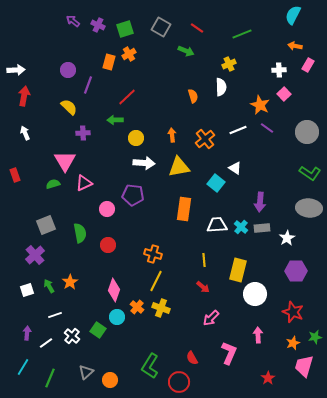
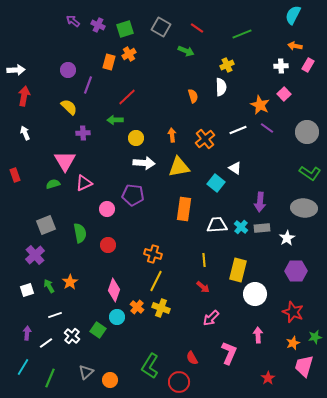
yellow cross at (229, 64): moved 2 px left, 1 px down
white cross at (279, 70): moved 2 px right, 4 px up
gray ellipse at (309, 208): moved 5 px left
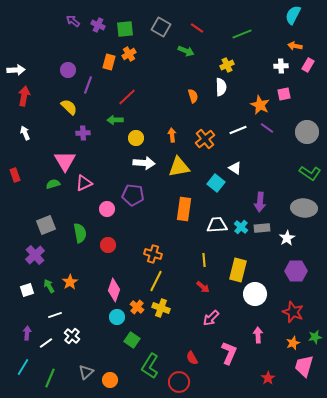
green square at (125, 29): rotated 12 degrees clockwise
pink square at (284, 94): rotated 32 degrees clockwise
green square at (98, 330): moved 34 px right, 10 px down
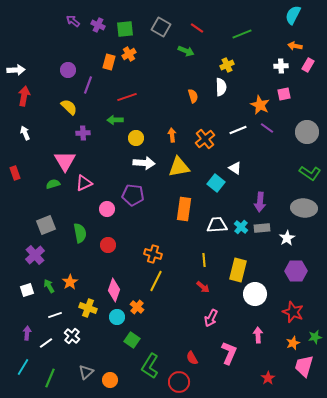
red line at (127, 97): rotated 24 degrees clockwise
red rectangle at (15, 175): moved 2 px up
yellow cross at (161, 308): moved 73 px left
pink arrow at (211, 318): rotated 18 degrees counterclockwise
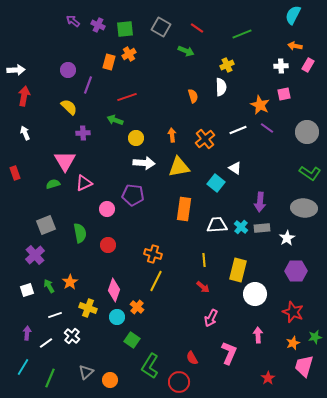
green arrow at (115, 120): rotated 21 degrees clockwise
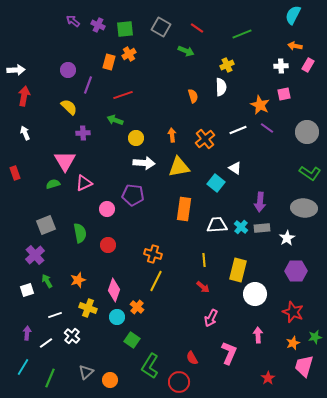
red line at (127, 97): moved 4 px left, 2 px up
orange star at (70, 282): moved 8 px right, 2 px up; rotated 14 degrees clockwise
green arrow at (49, 286): moved 2 px left, 5 px up
